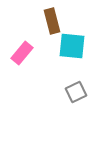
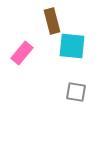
gray square: rotated 35 degrees clockwise
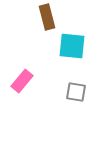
brown rectangle: moved 5 px left, 4 px up
pink rectangle: moved 28 px down
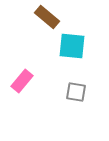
brown rectangle: rotated 35 degrees counterclockwise
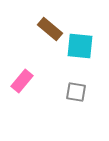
brown rectangle: moved 3 px right, 12 px down
cyan square: moved 8 px right
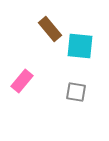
brown rectangle: rotated 10 degrees clockwise
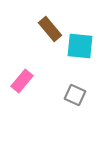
gray square: moved 1 px left, 3 px down; rotated 15 degrees clockwise
